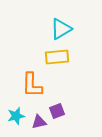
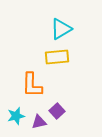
purple square: rotated 21 degrees counterclockwise
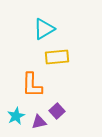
cyan triangle: moved 17 px left
cyan star: rotated 12 degrees counterclockwise
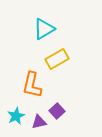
yellow rectangle: moved 2 px down; rotated 25 degrees counterclockwise
orange L-shape: rotated 12 degrees clockwise
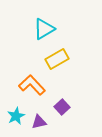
orange L-shape: rotated 124 degrees clockwise
purple square: moved 5 px right, 4 px up
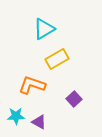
orange L-shape: rotated 28 degrees counterclockwise
purple square: moved 12 px right, 8 px up
cyan star: rotated 24 degrees clockwise
purple triangle: rotated 42 degrees clockwise
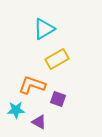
purple square: moved 16 px left; rotated 28 degrees counterclockwise
cyan star: moved 6 px up
